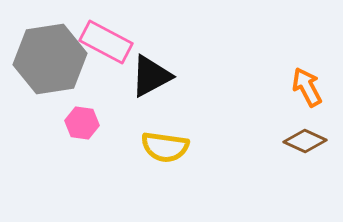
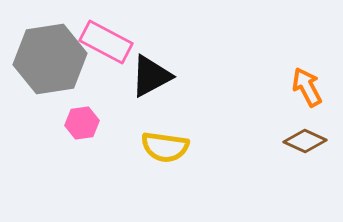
pink hexagon: rotated 16 degrees counterclockwise
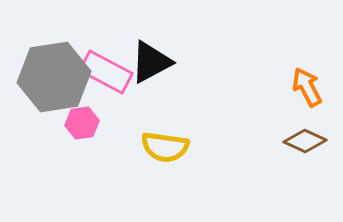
pink rectangle: moved 30 px down
gray hexagon: moved 4 px right, 18 px down
black triangle: moved 14 px up
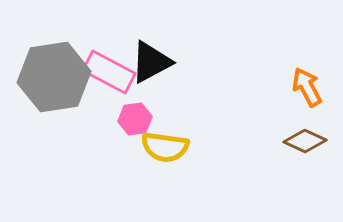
pink rectangle: moved 3 px right
pink hexagon: moved 53 px right, 4 px up
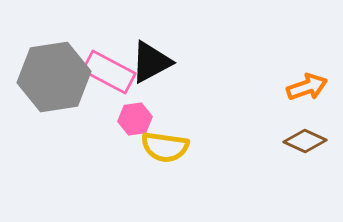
orange arrow: rotated 99 degrees clockwise
